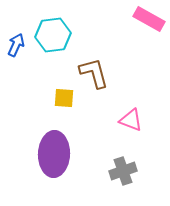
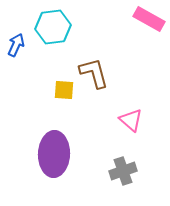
cyan hexagon: moved 8 px up
yellow square: moved 8 px up
pink triangle: rotated 20 degrees clockwise
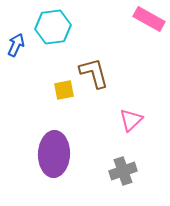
yellow square: rotated 15 degrees counterclockwise
pink triangle: rotated 35 degrees clockwise
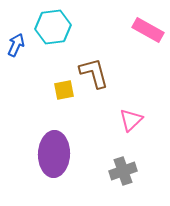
pink rectangle: moved 1 px left, 11 px down
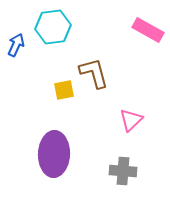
gray cross: rotated 24 degrees clockwise
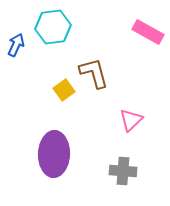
pink rectangle: moved 2 px down
yellow square: rotated 25 degrees counterclockwise
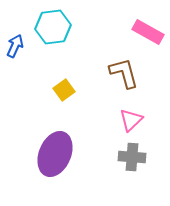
blue arrow: moved 1 px left, 1 px down
brown L-shape: moved 30 px right
purple ellipse: moved 1 px right; rotated 21 degrees clockwise
gray cross: moved 9 px right, 14 px up
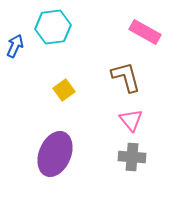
pink rectangle: moved 3 px left
brown L-shape: moved 2 px right, 4 px down
pink triangle: rotated 25 degrees counterclockwise
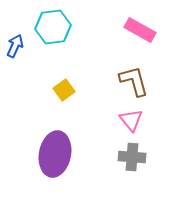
pink rectangle: moved 5 px left, 2 px up
brown L-shape: moved 8 px right, 4 px down
purple ellipse: rotated 12 degrees counterclockwise
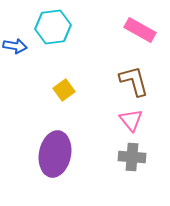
blue arrow: rotated 75 degrees clockwise
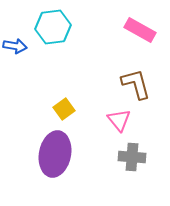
brown L-shape: moved 2 px right, 3 px down
yellow square: moved 19 px down
pink triangle: moved 12 px left
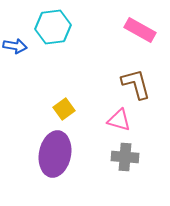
pink triangle: rotated 35 degrees counterclockwise
gray cross: moved 7 px left
